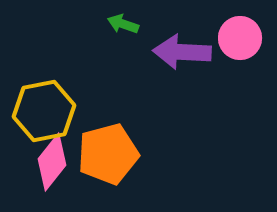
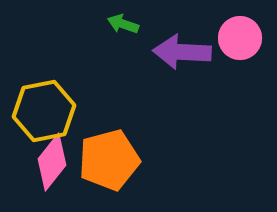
orange pentagon: moved 1 px right, 6 px down
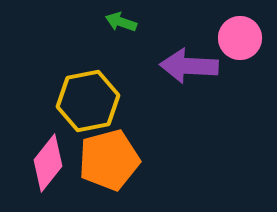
green arrow: moved 2 px left, 2 px up
purple arrow: moved 7 px right, 14 px down
yellow hexagon: moved 44 px right, 10 px up
pink diamond: moved 4 px left, 1 px down
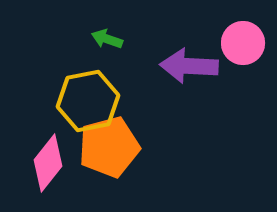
green arrow: moved 14 px left, 17 px down
pink circle: moved 3 px right, 5 px down
orange pentagon: moved 13 px up
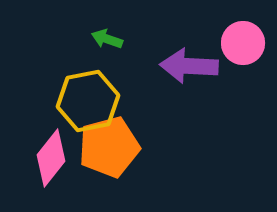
pink diamond: moved 3 px right, 5 px up
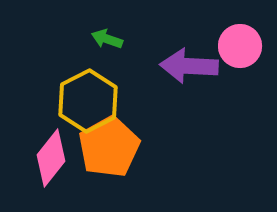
pink circle: moved 3 px left, 3 px down
yellow hexagon: rotated 16 degrees counterclockwise
orange pentagon: rotated 14 degrees counterclockwise
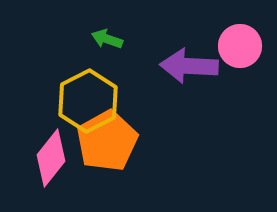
orange pentagon: moved 2 px left, 6 px up
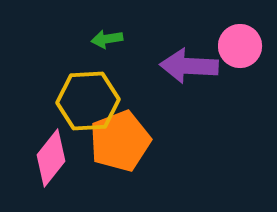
green arrow: rotated 28 degrees counterclockwise
yellow hexagon: rotated 24 degrees clockwise
orange pentagon: moved 13 px right; rotated 8 degrees clockwise
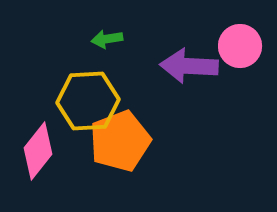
pink diamond: moved 13 px left, 7 px up
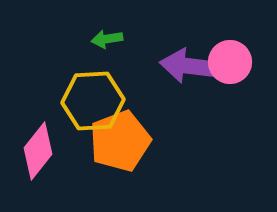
pink circle: moved 10 px left, 16 px down
purple arrow: rotated 4 degrees clockwise
yellow hexagon: moved 5 px right
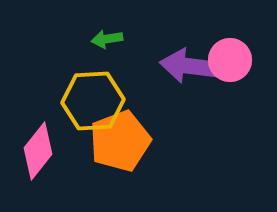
pink circle: moved 2 px up
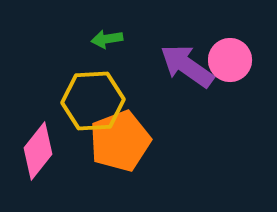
purple arrow: moved 2 px left; rotated 28 degrees clockwise
